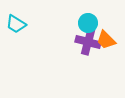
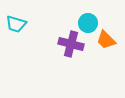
cyan trapezoid: rotated 15 degrees counterclockwise
purple cross: moved 17 px left, 2 px down
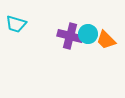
cyan circle: moved 11 px down
purple cross: moved 1 px left, 8 px up
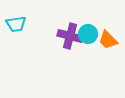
cyan trapezoid: rotated 25 degrees counterclockwise
orange trapezoid: moved 2 px right
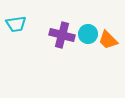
purple cross: moved 8 px left, 1 px up
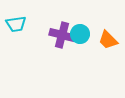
cyan circle: moved 8 px left
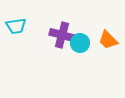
cyan trapezoid: moved 2 px down
cyan circle: moved 9 px down
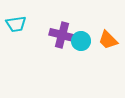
cyan trapezoid: moved 2 px up
cyan circle: moved 1 px right, 2 px up
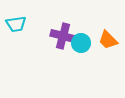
purple cross: moved 1 px right, 1 px down
cyan circle: moved 2 px down
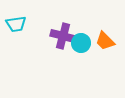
orange trapezoid: moved 3 px left, 1 px down
